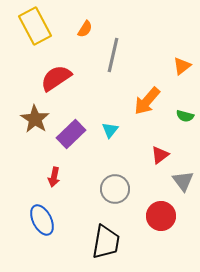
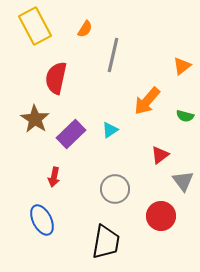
red semicircle: rotated 44 degrees counterclockwise
cyan triangle: rotated 18 degrees clockwise
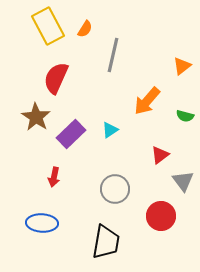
yellow rectangle: moved 13 px right
red semicircle: rotated 12 degrees clockwise
brown star: moved 1 px right, 2 px up
blue ellipse: moved 3 px down; rotated 60 degrees counterclockwise
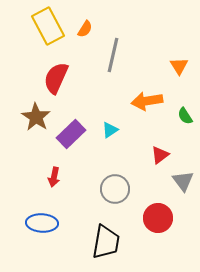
orange triangle: moved 3 px left; rotated 24 degrees counterclockwise
orange arrow: rotated 40 degrees clockwise
green semicircle: rotated 42 degrees clockwise
red circle: moved 3 px left, 2 px down
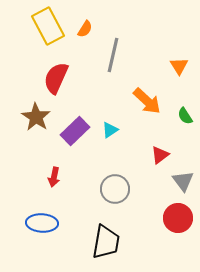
orange arrow: rotated 128 degrees counterclockwise
purple rectangle: moved 4 px right, 3 px up
red circle: moved 20 px right
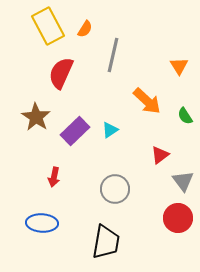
red semicircle: moved 5 px right, 5 px up
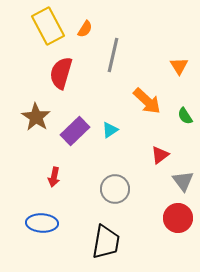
red semicircle: rotated 8 degrees counterclockwise
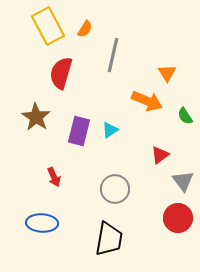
orange triangle: moved 12 px left, 7 px down
orange arrow: rotated 20 degrees counterclockwise
purple rectangle: moved 4 px right; rotated 32 degrees counterclockwise
red arrow: rotated 36 degrees counterclockwise
black trapezoid: moved 3 px right, 3 px up
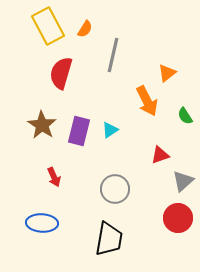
orange triangle: rotated 24 degrees clockwise
orange arrow: rotated 40 degrees clockwise
brown star: moved 6 px right, 8 px down
red triangle: rotated 18 degrees clockwise
gray triangle: rotated 25 degrees clockwise
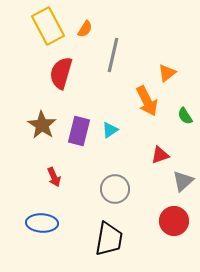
red circle: moved 4 px left, 3 px down
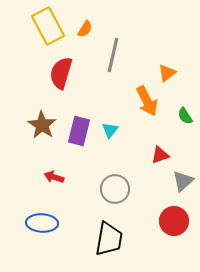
cyan triangle: rotated 18 degrees counterclockwise
red arrow: rotated 132 degrees clockwise
